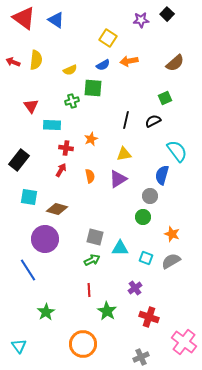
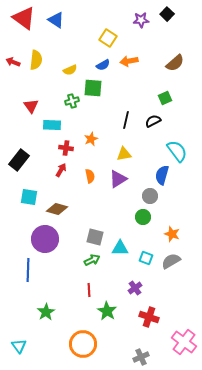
blue line at (28, 270): rotated 35 degrees clockwise
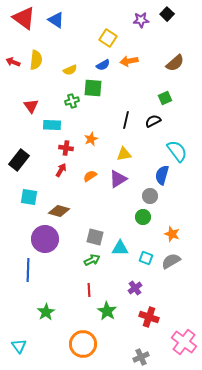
orange semicircle at (90, 176): rotated 112 degrees counterclockwise
brown diamond at (57, 209): moved 2 px right, 2 px down
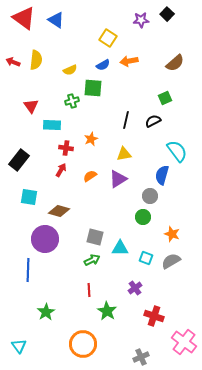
red cross at (149, 317): moved 5 px right, 1 px up
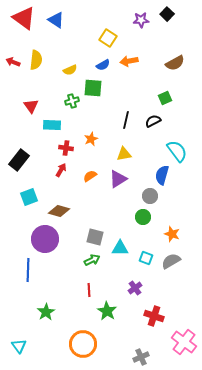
brown semicircle at (175, 63): rotated 12 degrees clockwise
cyan square at (29, 197): rotated 30 degrees counterclockwise
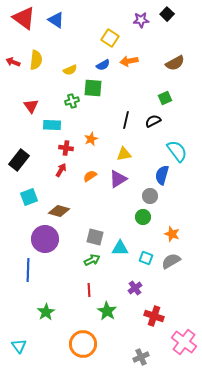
yellow square at (108, 38): moved 2 px right
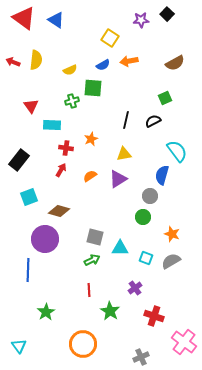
green star at (107, 311): moved 3 px right
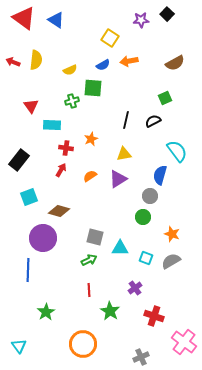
blue semicircle at (162, 175): moved 2 px left
purple circle at (45, 239): moved 2 px left, 1 px up
green arrow at (92, 260): moved 3 px left
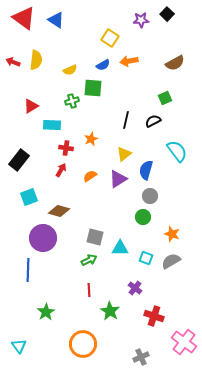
red triangle at (31, 106): rotated 35 degrees clockwise
yellow triangle at (124, 154): rotated 28 degrees counterclockwise
blue semicircle at (160, 175): moved 14 px left, 5 px up
purple cross at (135, 288): rotated 16 degrees counterclockwise
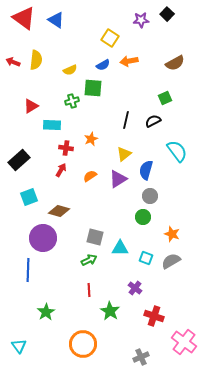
black rectangle at (19, 160): rotated 10 degrees clockwise
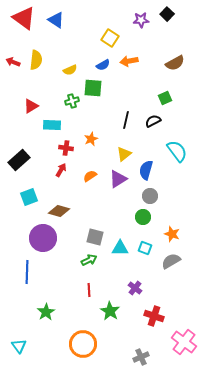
cyan square at (146, 258): moved 1 px left, 10 px up
blue line at (28, 270): moved 1 px left, 2 px down
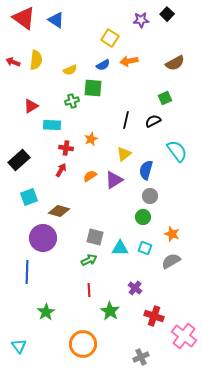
purple triangle at (118, 179): moved 4 px left, 1 px down
pink cross at (184, 342): moved 6 px up
